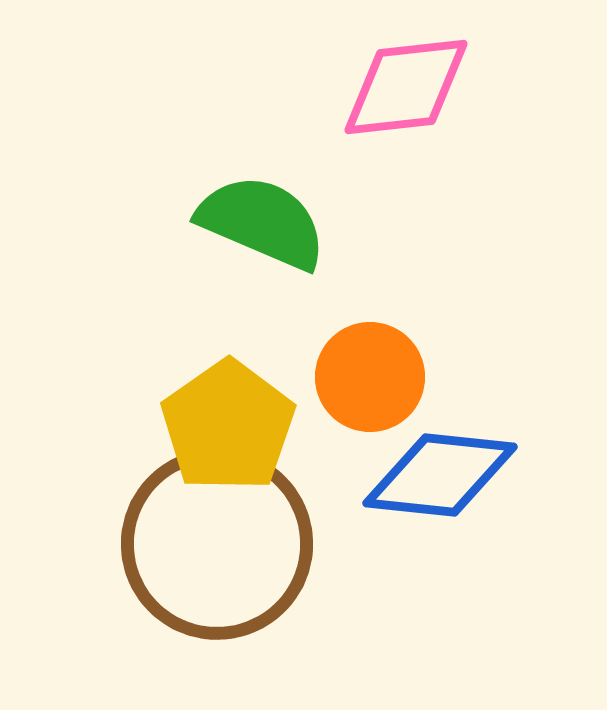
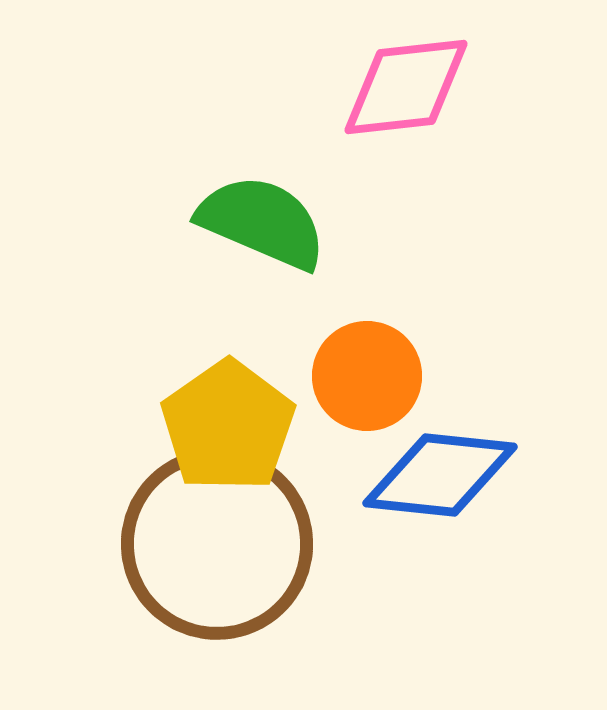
orange circle: moved 3 px left, 1 px up
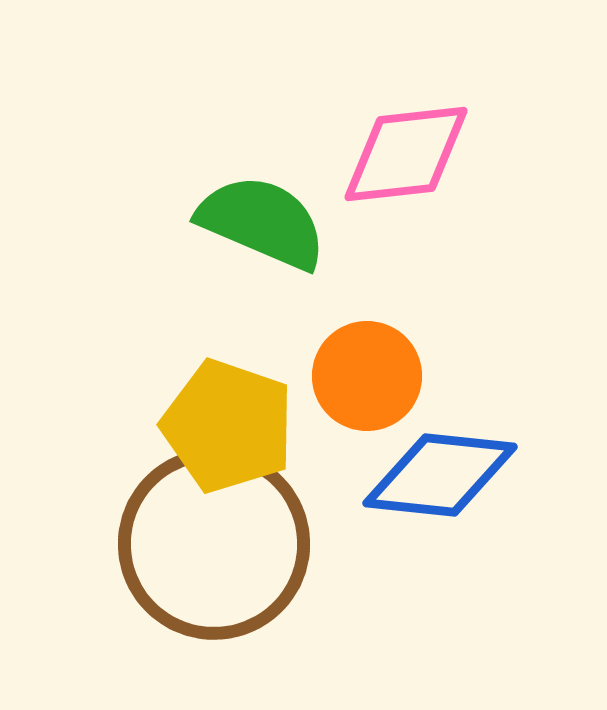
pink diamond: moved 67 px down
yellow pentagon: rotated 18 degrees counterclockwise
brown circle: moved 3 px left
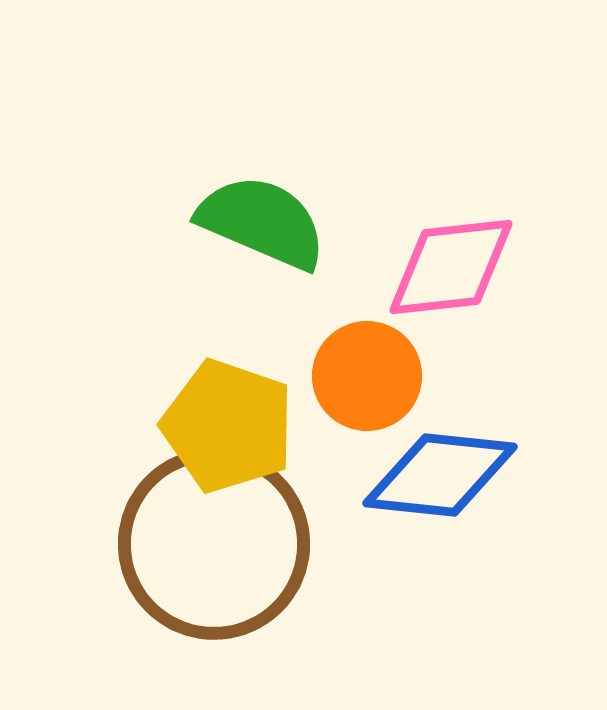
pink diamond: moved 45 px right, 113 px down
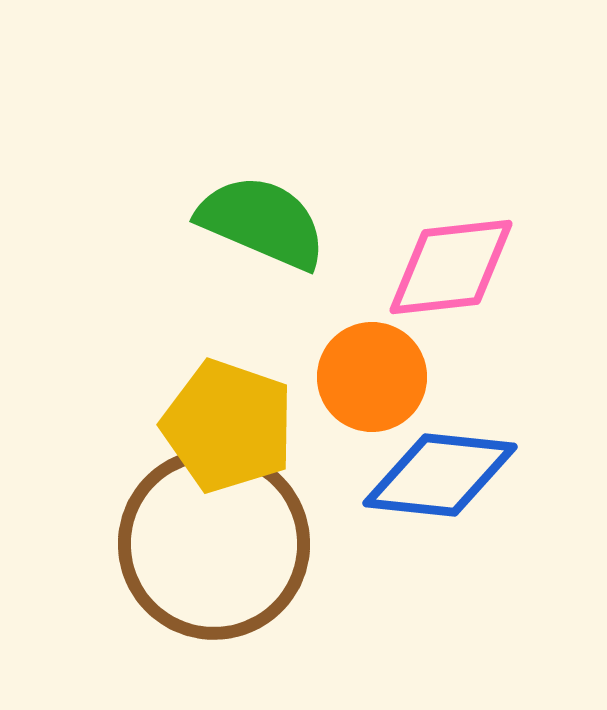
orange circle: moved 5 px right, 1 px down
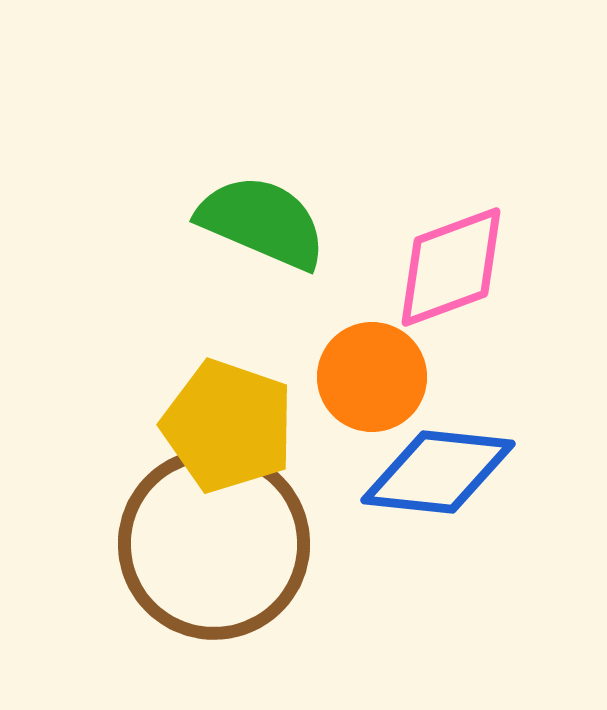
pink diamond: rotated 14 degrees counterclockwise
blue diamond: moved 2 px left, 3 px up
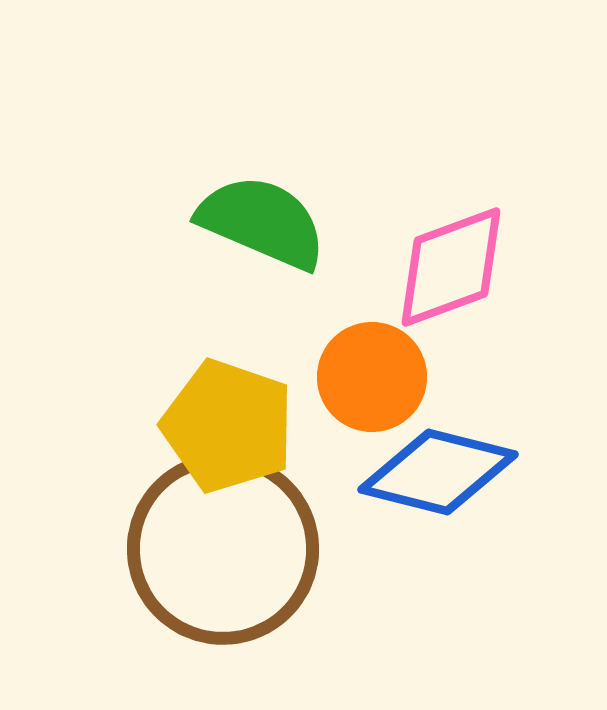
blue diamond: rotated 8 degrees clockwise
brown circle: moved 9 px right, 5 px down
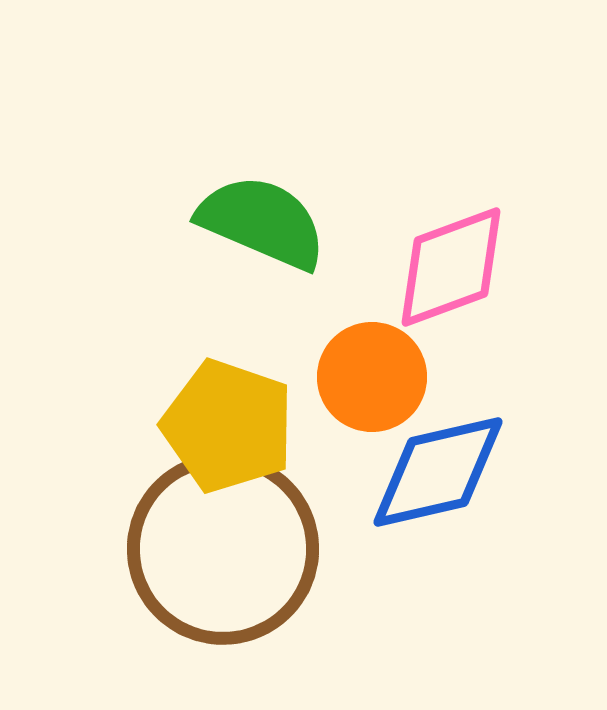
blue diamond: rotated 27 degrees counterclockwise
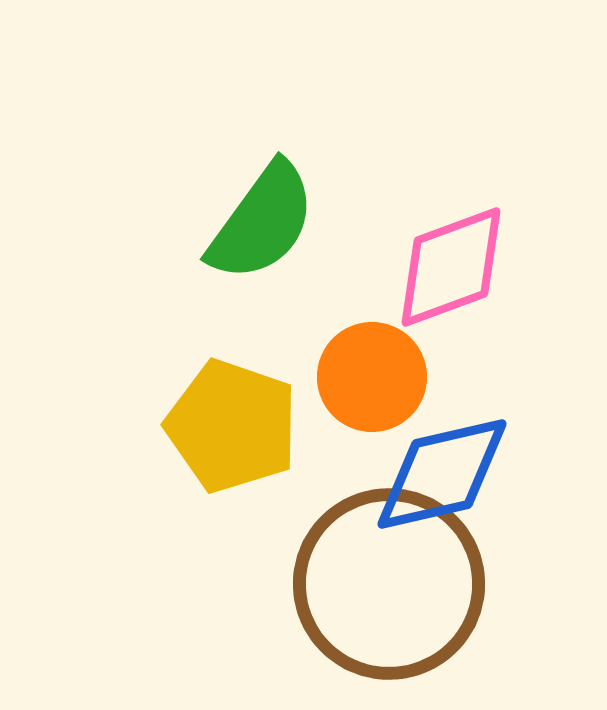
green semicircle: rotated 103 degrees clockwise
yellow pentagon: moved 4 px right
blue diamond: moved 4 px right, 2 px down
brown circle: moved 166 px right, 35 px down
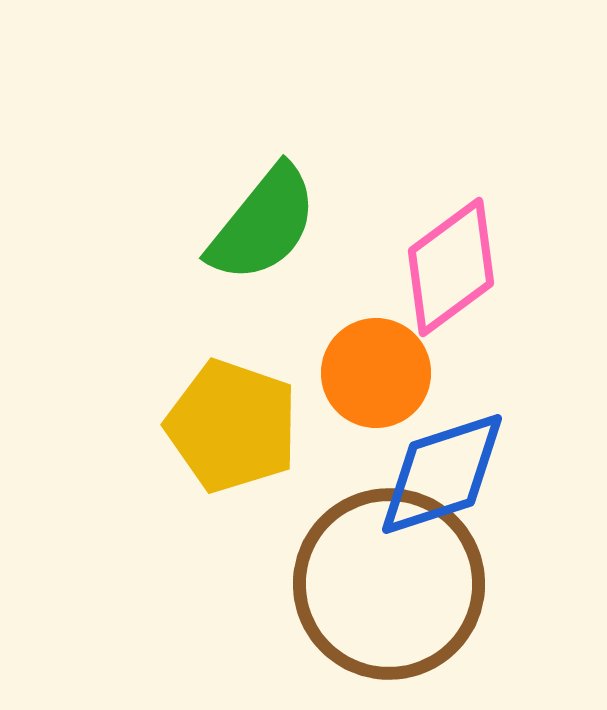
green semicircle: moved 1 px right, 2 px down; rotated 3 degrees clockwise
pink diamond: rotated 16 degrees counterclockwise
orange circle: moved 4 px right, 4 px up
blue diamond: rotated 5 degrees counterclockwise
